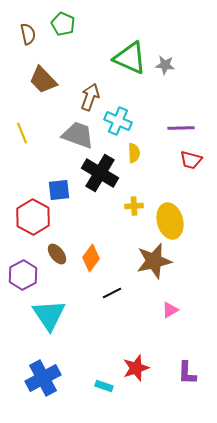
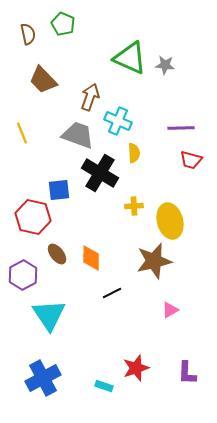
red hexagon: rotated 16 degrees counterclockwise
orange diamond: rotated 36 degrees counterclockwise
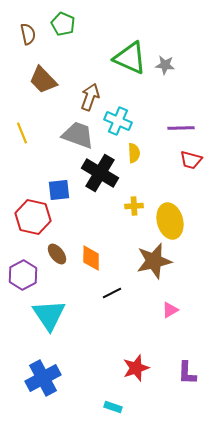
cyan rectangle: moved 9 px right, 21 px down
